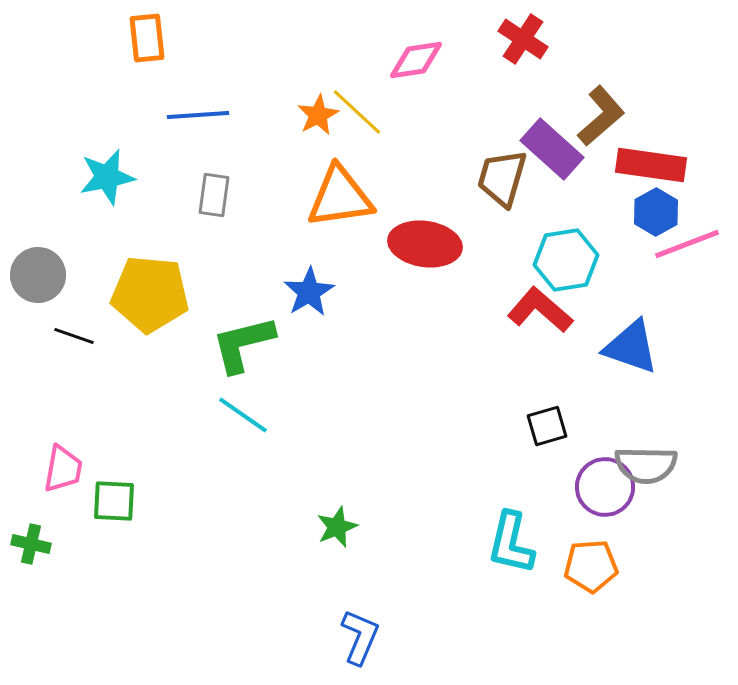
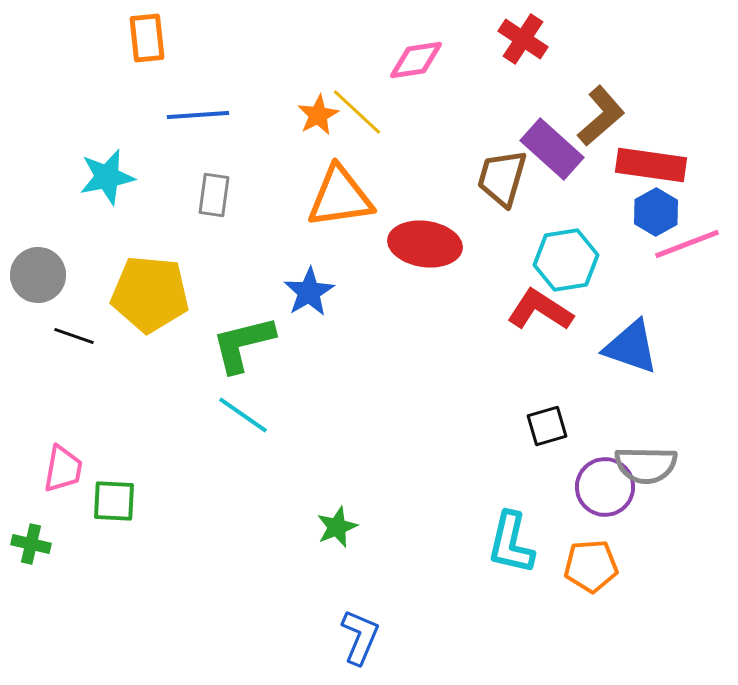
red L-shape: rotated 8 degrees counterclockwise
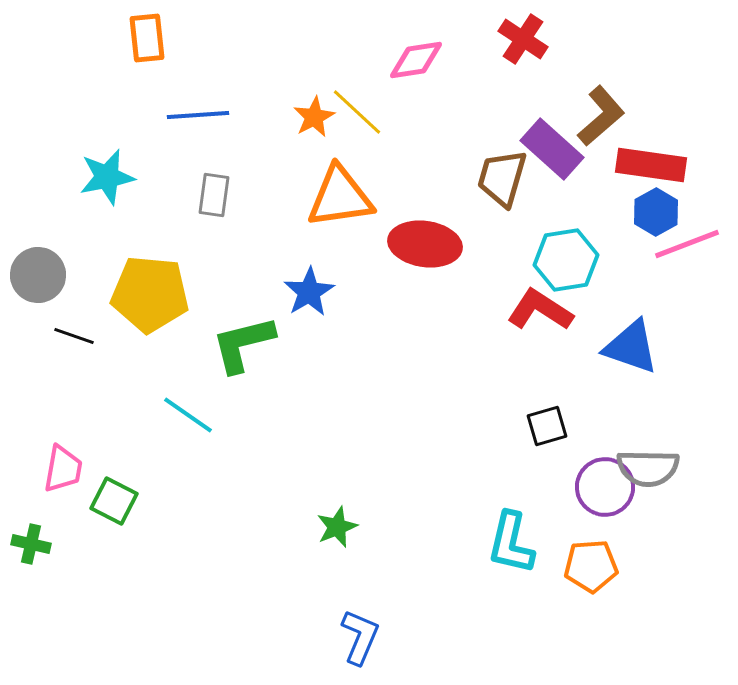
orange star: moved 4 px left, 2 px down
cyan line: moved 55 px left
gray semicircle: moved 2 px right, 3 px down
green square: rotated 24 degrees clockwise
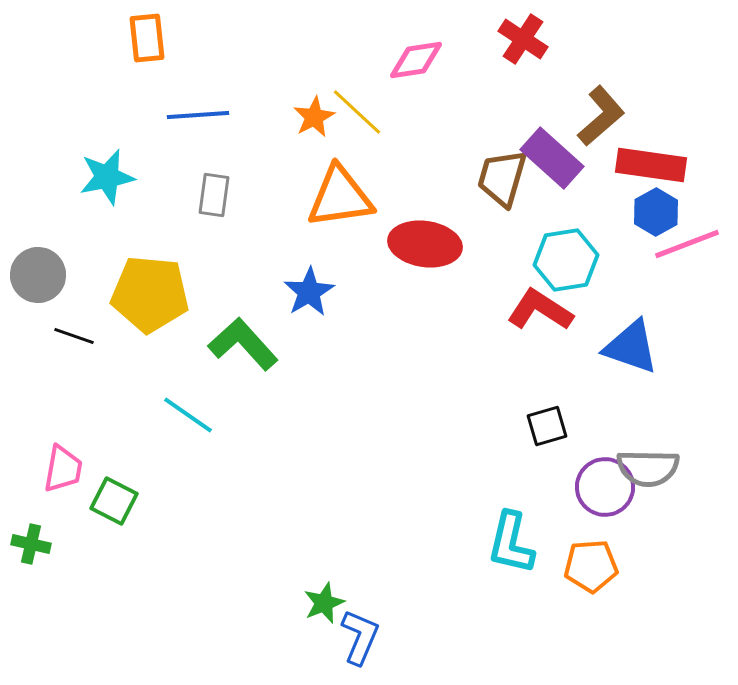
purple rectangle: moved 9 px down
green L-shape: rotated 62 degrees clockwise
green star: moved 13 px left, 76 px down
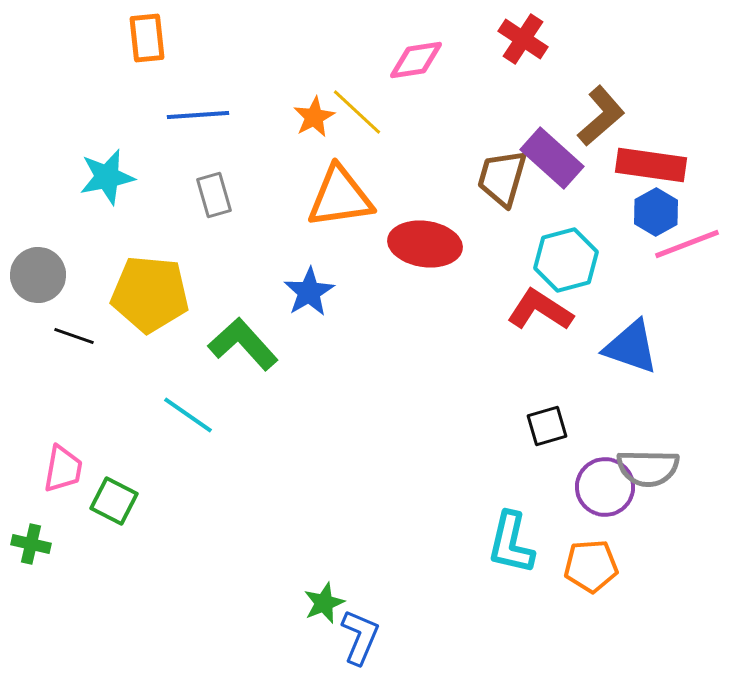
gray rectangle: rotated 24 degrees counterclockwise
cyan hexagon: rotated 6 degrees counterclockwise
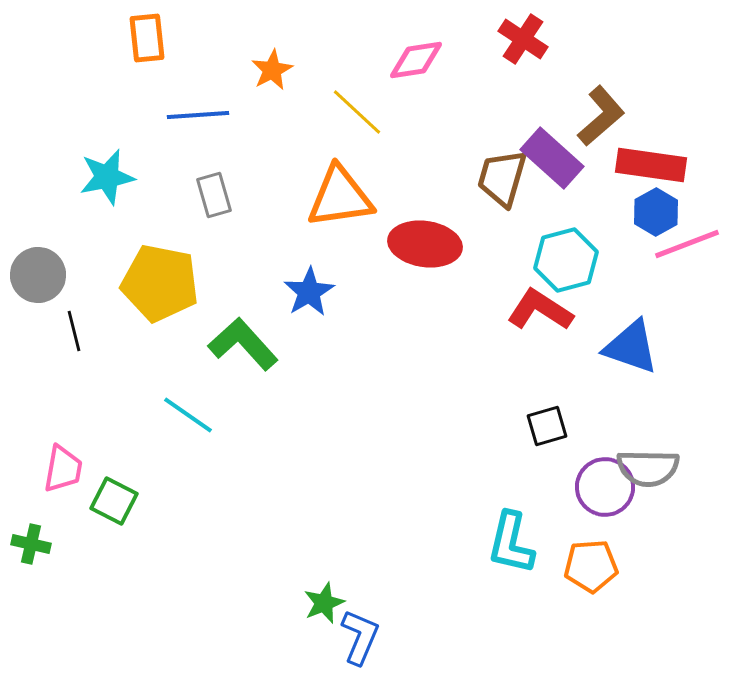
orange star: moved 42 px left, 47 px up
yellow pentagon: moved 10 px right, 11 px up; rotated 6 degrees clockwise
black line: moved 5 px up; rotated 57 degrees clockwise
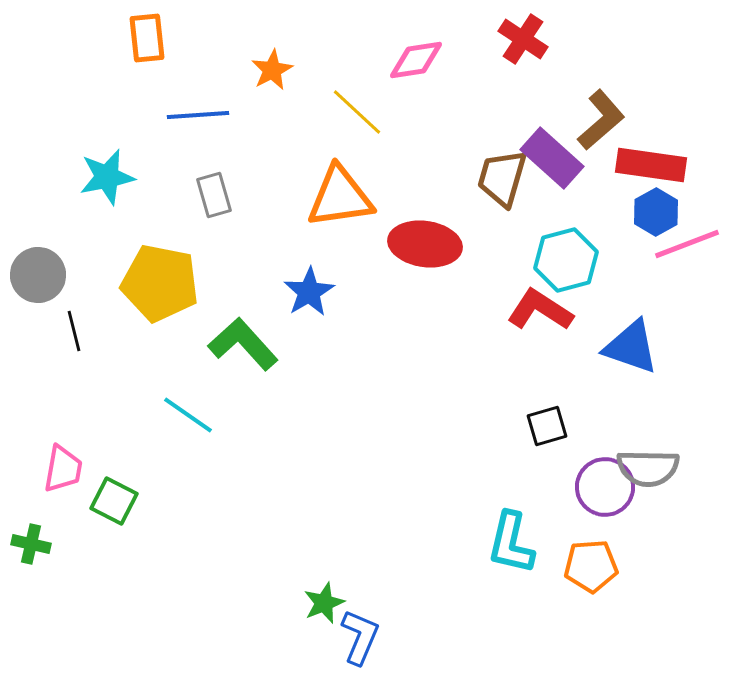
brown L-shape: moved 4 px down
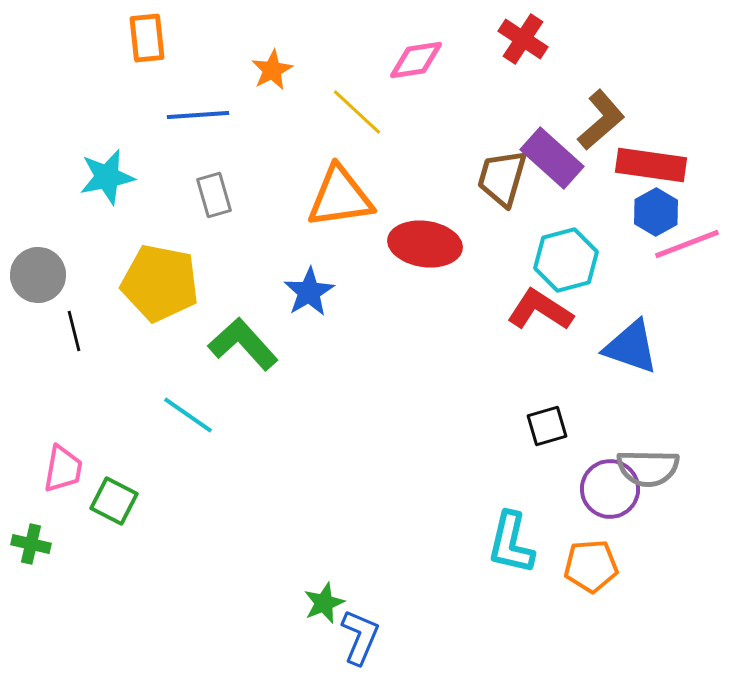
purple circle: moved 5 px right, 2 px down
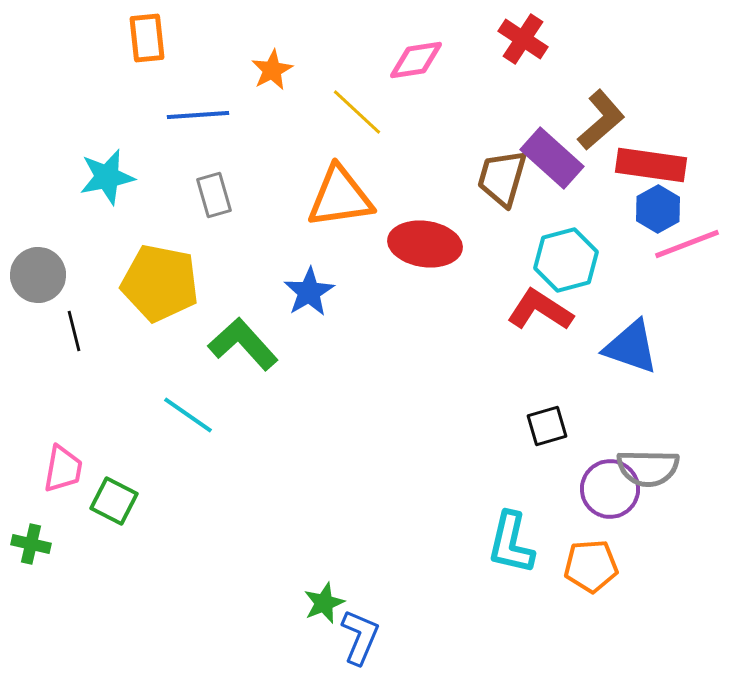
blue hexagon: moved 2 px right, 3 px up
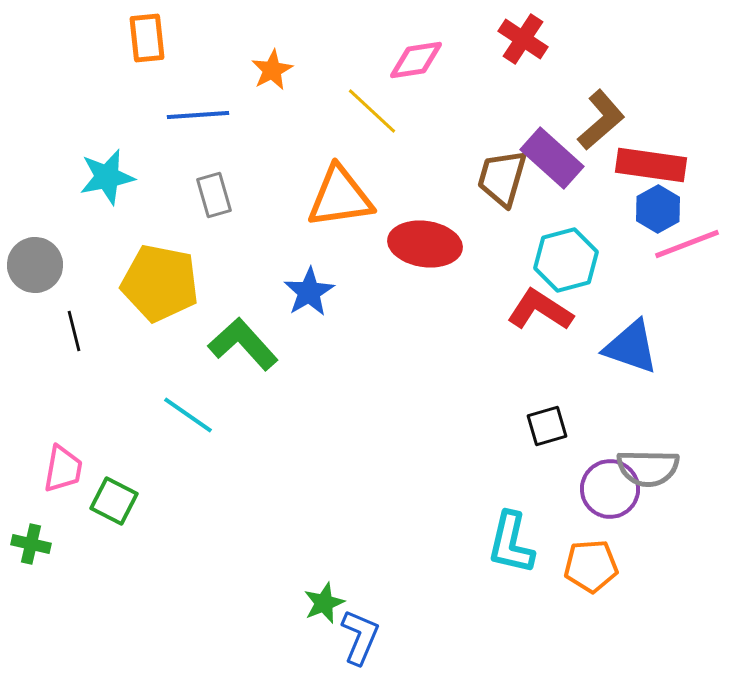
yellow line: moved 15 px right, 1 px up
gray circle: moved 3 px left, 10 px up
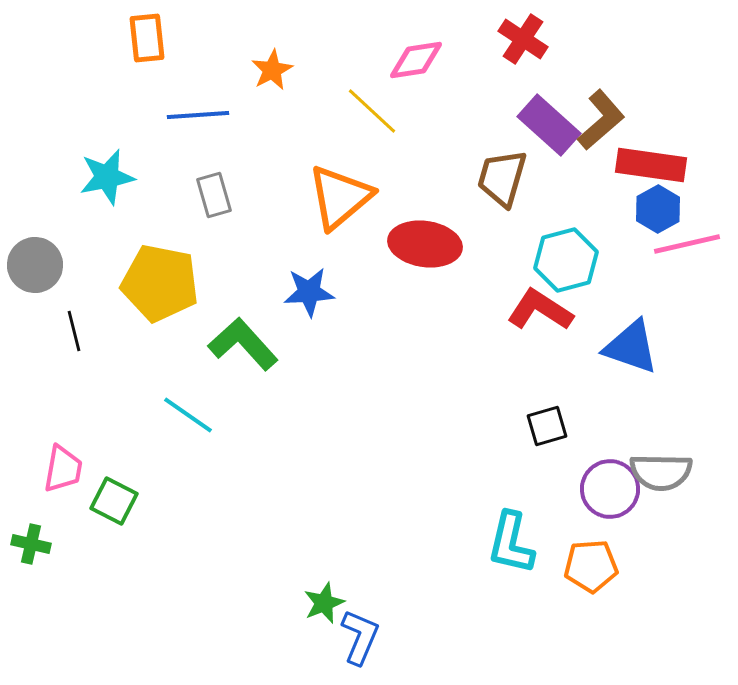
purple rectangle: moved 3 px left, 33 px up
orange triangle: rotated 32 degrees counterclockwise
pink line: rotated 8 degrees clockwise
blue star: rotated 27 degrees clockwise
gray semicircle: moved 13 px right, 4 px down
